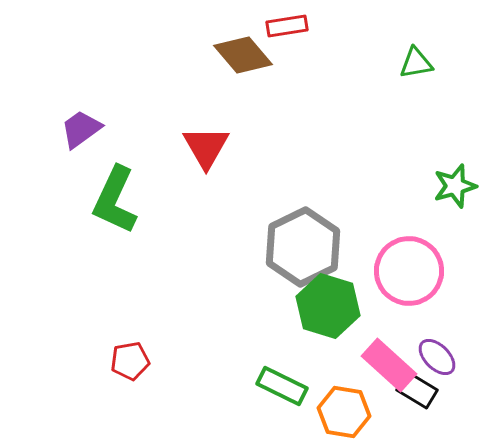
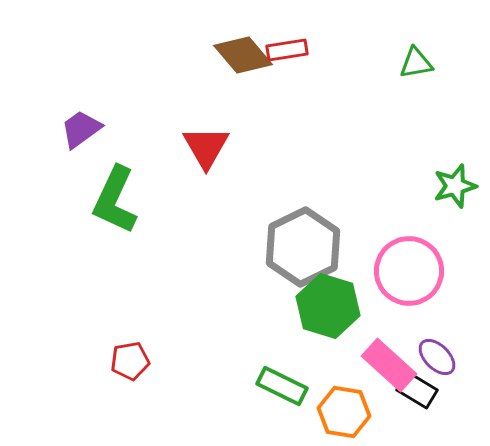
red rectangle: moved 24 px down
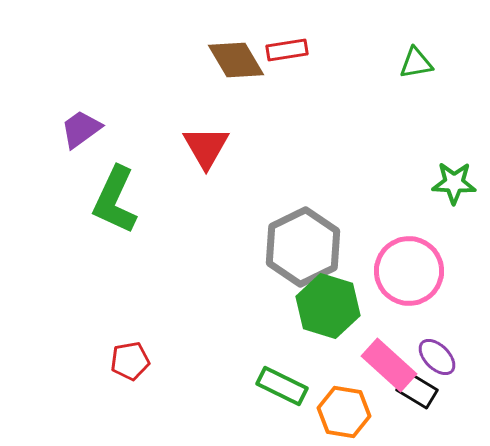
brown diamond: moved 7 px left, 5 px down; rotated 10 degrees clockwise
green star: moved 1 px left, 3 px up; rotated 18 degrees clockwise
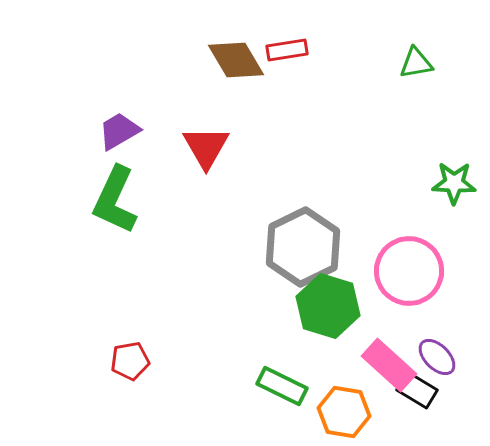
purple trapezoid: moved 38 px right, 2 px down; rotated 6 degrees clockwise
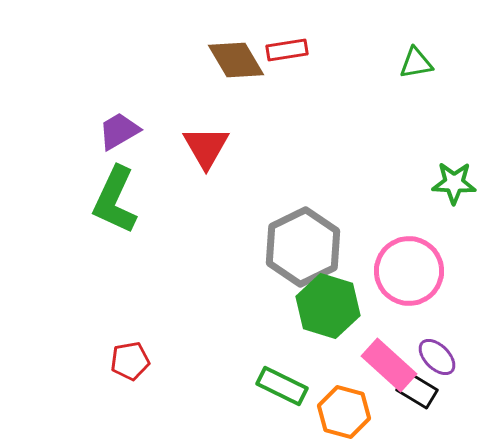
orange hexagon: rotated 6 degrees clockwise
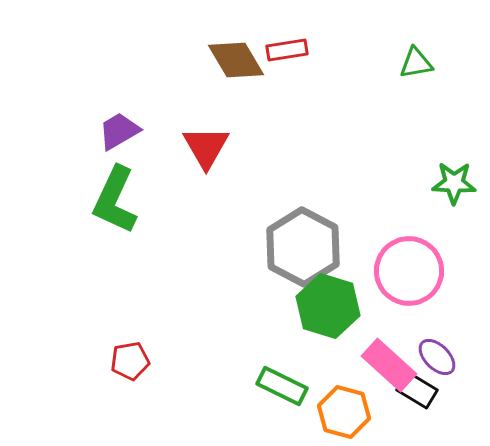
gray hexagon: rotated 6 degrees counterclockwise
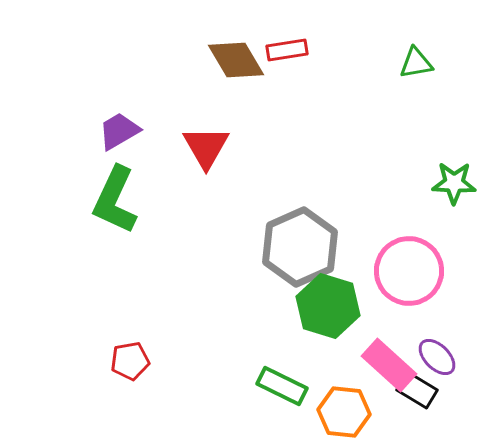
gray hexagon: moved 3 px left; rotated 8 degrees clockwise
orange hexagon: rotated 9 degrees counterclockwise
